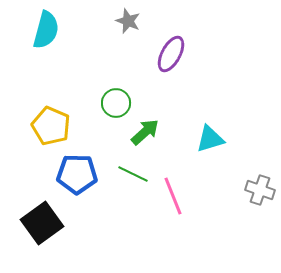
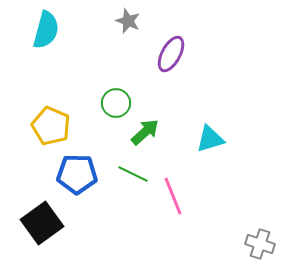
gray cross: moved 54 px down
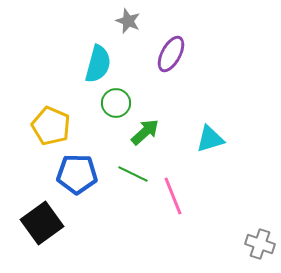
cyan semicircle: moved 52 px right, 34 px down
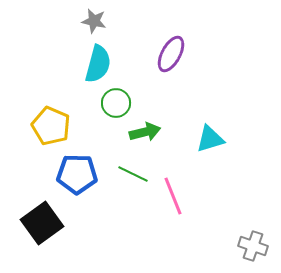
gray star: moved 34 px left; rotated 10 degrees counterclockwise
green arrow: rotated 28 degrees clockwise
gray cross: moved 7 px left, 2 px down
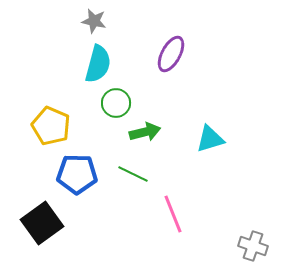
pink line: moved 18 px down
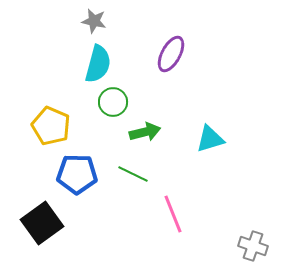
green circle: moved 3 px left, 1 px up
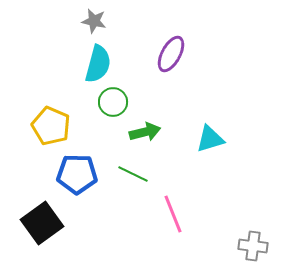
gray cross: rotated 12 degrees counterclockwise
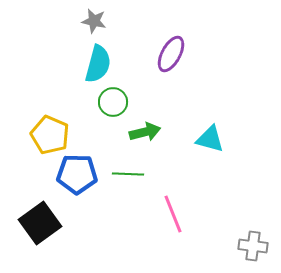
yellow pentagon: moved 1 px left, 9 px down
cyan triangle: rotated 32 degrees clockwise
green line: moved 5 px left; rotated 24 degrees counterclockwise
black square: moved 2 px left
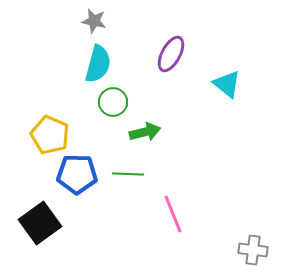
cyan triangle: moved 17 px right, 55 px up; rotated 24 degrees clockwise
gray cross: moved 4 px down
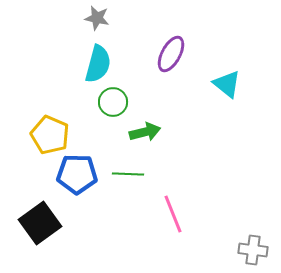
gray star: moved 3 px right, 3 px up
